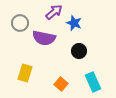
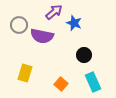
gray circle: moved 1 px left, 2 px down
purple semicircle: moved 2 px left, 2 px up
black circle: moved 5 px right, 4 px down
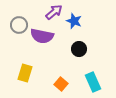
blue star: moved 2 px up
black circle: moved 5 px left, 6 px up
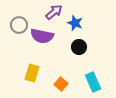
blue star: moved 1 px right, 2 px down
black circle: moved 2 px up
yellow rectangle: moved 7 px right
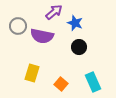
gray circle: moved 1 px left, 1 px down
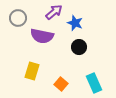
gray circle: moved 8 px up
yellow rectangle: moved 2 px up
cyan rectangle: moved 1 px right, 1 px down
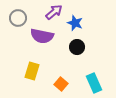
black circle: moved 2 px left
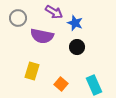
purple arrow: rotated 72 degrees clockwise
cyan rectangle: moved 2 px down
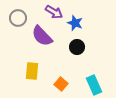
purple semicircle: rotated 35 degrees clockwise
yellow rectangle: rotated 12 degrees counterclockwise
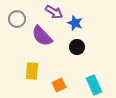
gray circle: moved 1 px left, 1 px down
orange square: moved 2 px left, 1 px down; rotated 24 degrees clockwise
